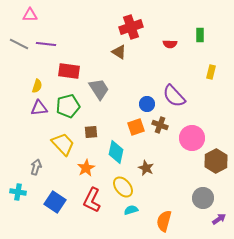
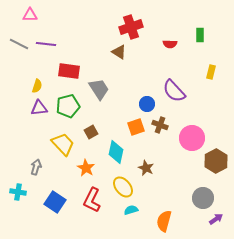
purple semicircle: moved 5 px up
brown square: rotated 24 degrees counterclockwise
orange star: rotated 12 degrees counterclockwise
purple arrow: moved 3 px left
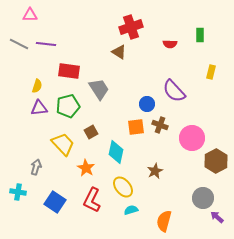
orange square: rotated 12 degrees clockwise
brown star: moved 9 px right, 3 px down; rotated 21 degrees clockwise
purple arrow: moved 1 px right, 2 px up; rotated 104 degrees counterclockwise
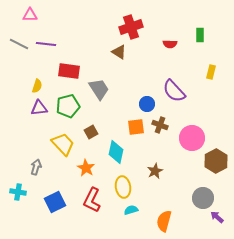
yellow ellipse: rotated 30 degrees clockwise
blue square: rotated 30 degrees clockwise
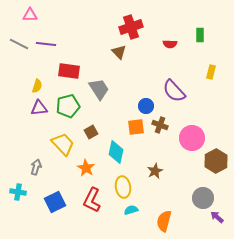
brown triangle: rotated 14 degrees clockwise
blue circle: moved 1 px left, 2 px down
